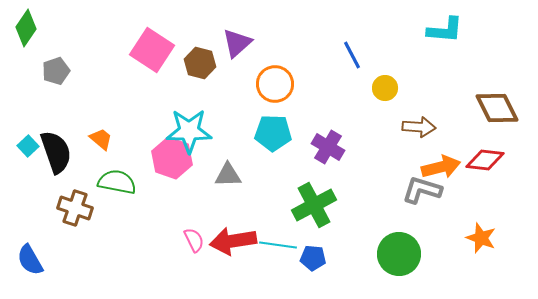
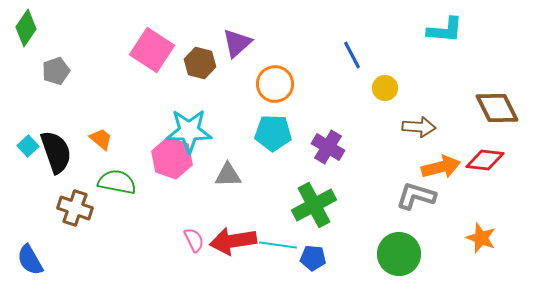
gray L-shape: moved 6 px left, 6 px down
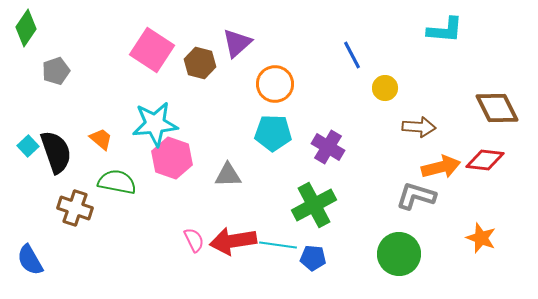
cyan star: moved 34 px left, 7 px up; rotated 6 degrees counterclockwise
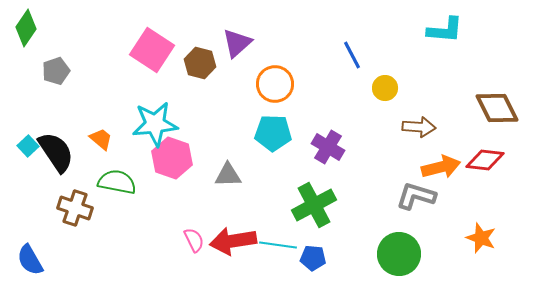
black semicircle: rotated 15 degrees counterclockwise
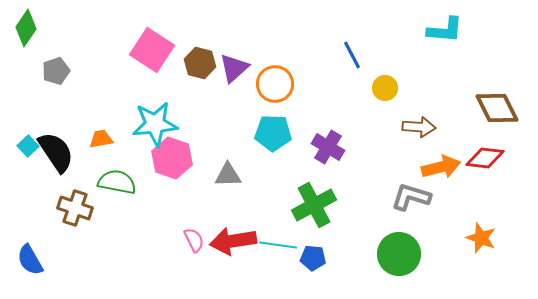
purple triangle: moved 3 px left, 25 px down
orange trapezoid: rotated 50 degrees counterclockwise
red diamond: moved 2 px up
gray L-shape: moved 5 px left, 1 px down
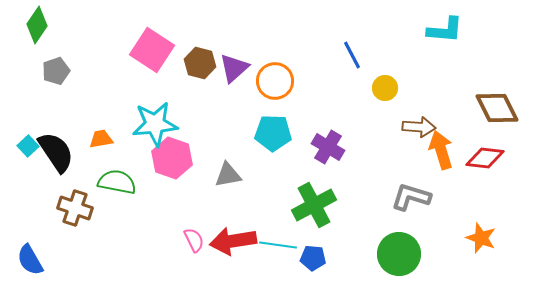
green diamond: moved 11 px right, 3 px up
orange circle: moved 3 px up
orange arrow: moved 17 px up; rotated 93 degrees counterclockwise
gray triangle: rotated 8 degrees counterclockwise
